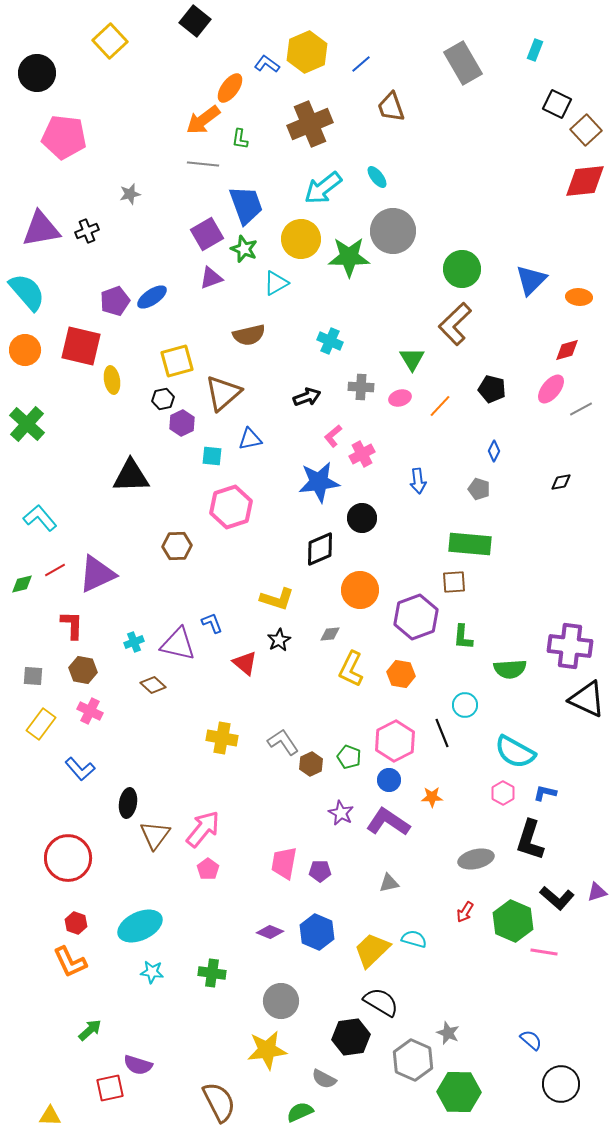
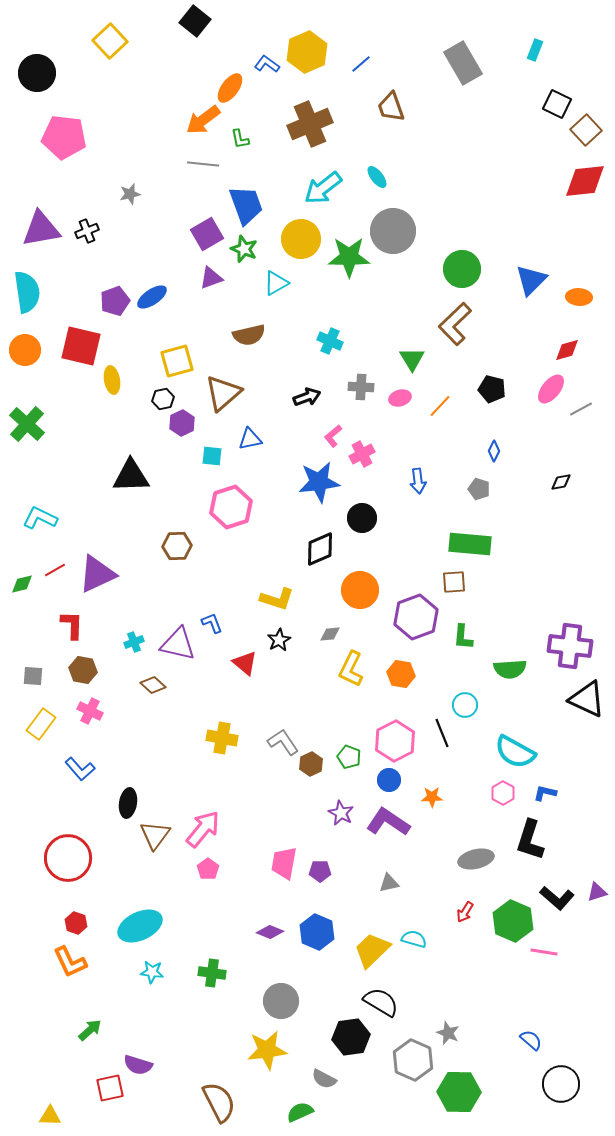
green L-shape at (240, 139): rotated 20 degrees counterclockwise
cyan semicircle at (27, 292): rotated 33 degrees clockwise
cyan L-shape at (40, 518): rotated 24 degrees counterclockwise
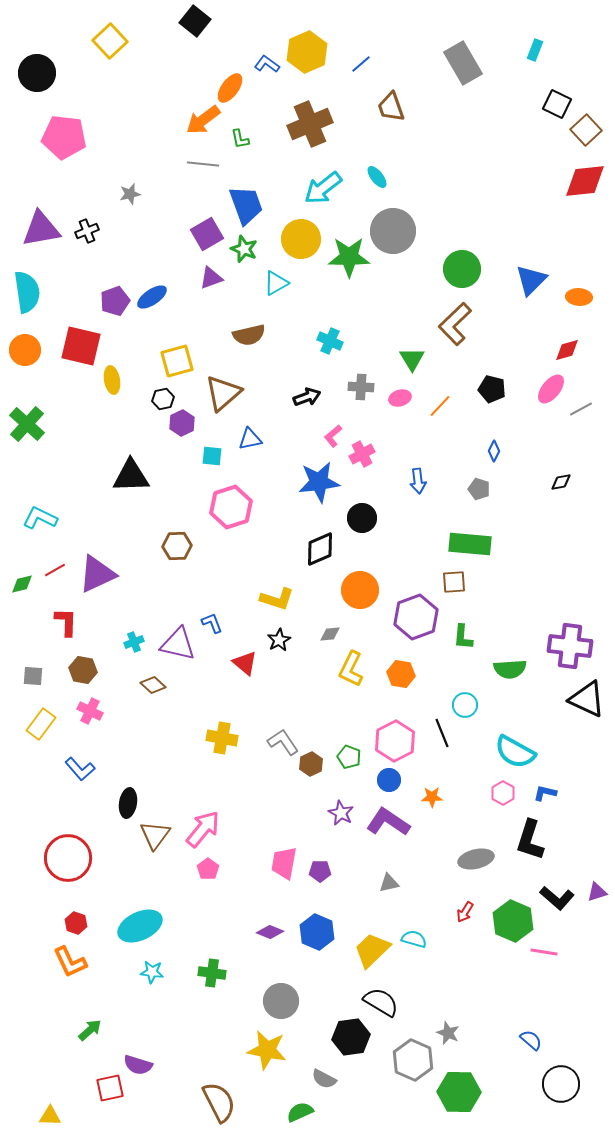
red L-shape at (72, 625): moved 6 px left, 3 px up
yellow star at (267, 1050): rotated 18 degrees clockwise
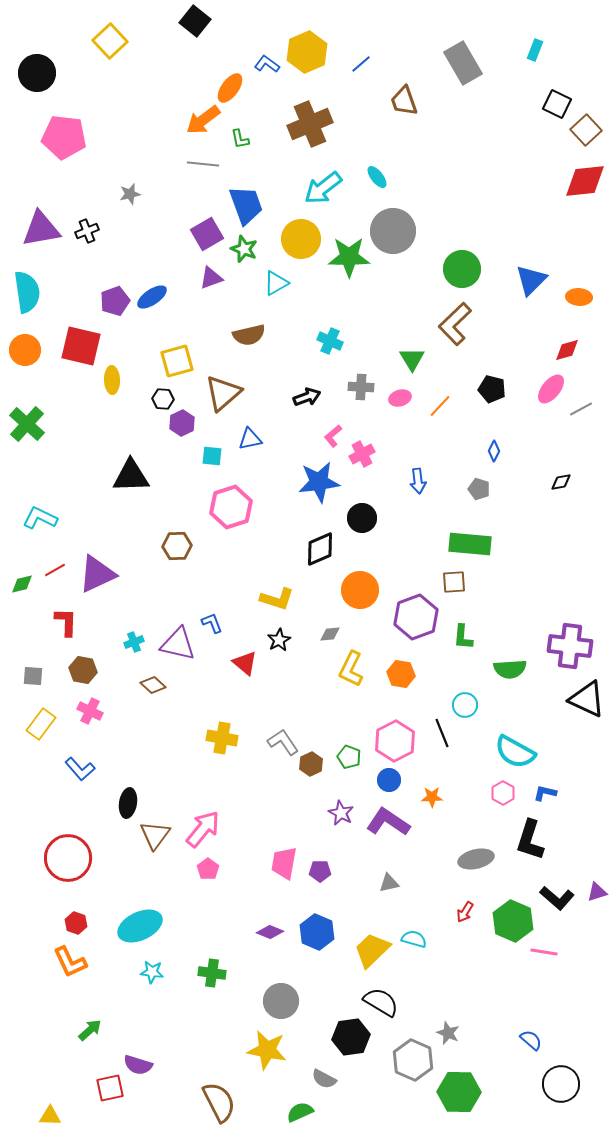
brown trapezoid at (391, 107): moved 13 px right, 6 px up
yellow ellipse at (112, 380): rotated 8 degrees clockwise
black hexagon at (163, 399): rotated 15 degrees clockwise
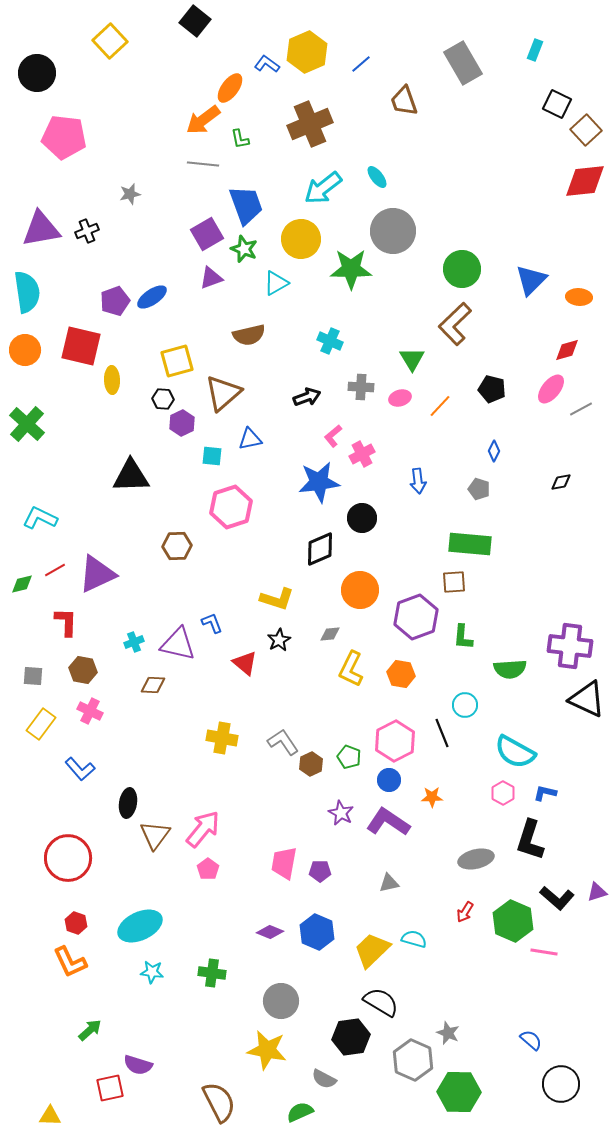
green star at (349, 257): moved 2 px right, 12 px down
brown diamond at (153, 685): rotated 40 degrees counterclockwise
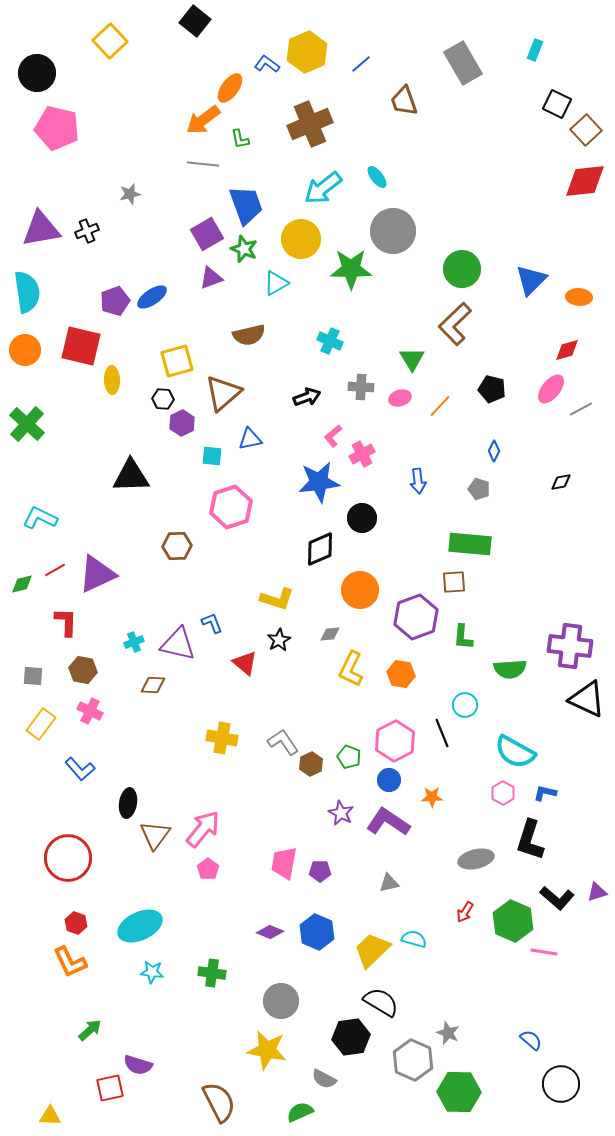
pink pentagon at (64, 137): moved 7 px left, 9 px up; rotated 6 degrees clockwise
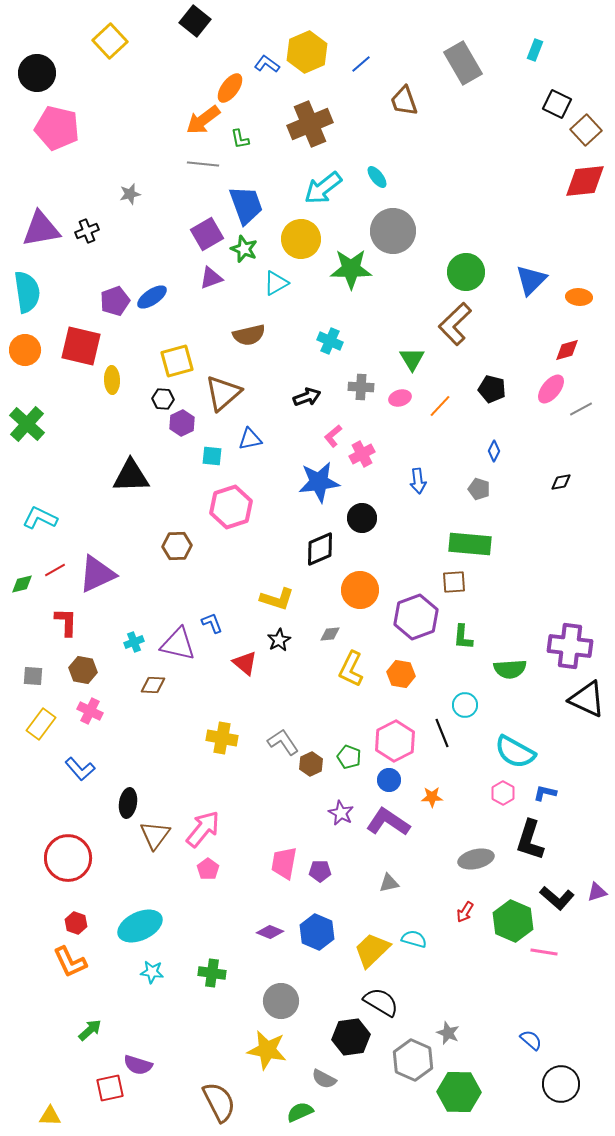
green circle at (462, 269): moved 4 px right, 3 px down
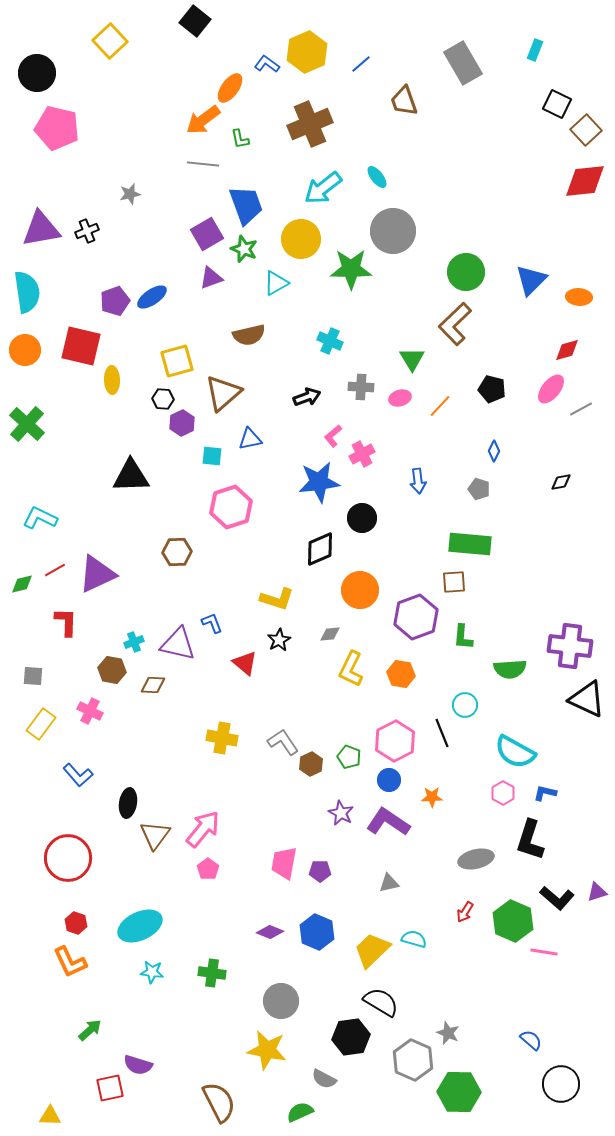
brown hexagon at (177, 546): moved 6 px down
brown hexagon at (83, 670): moved 29 px right
blue L-shape at (80, 769): moved 2 px left, 6 px down
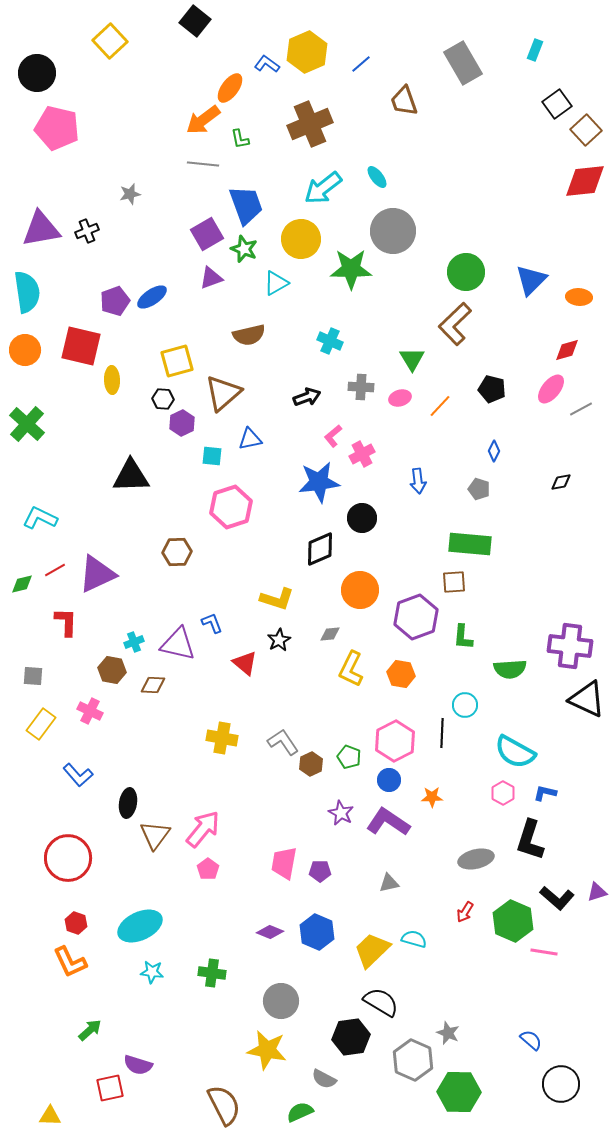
black square at (557, 104): rotated 28 degrees clockwise
black line at (442, 733): rotated 24 degrees clockwise
brown semicircle at (219, 1102): moved 5 px right, 3 px down
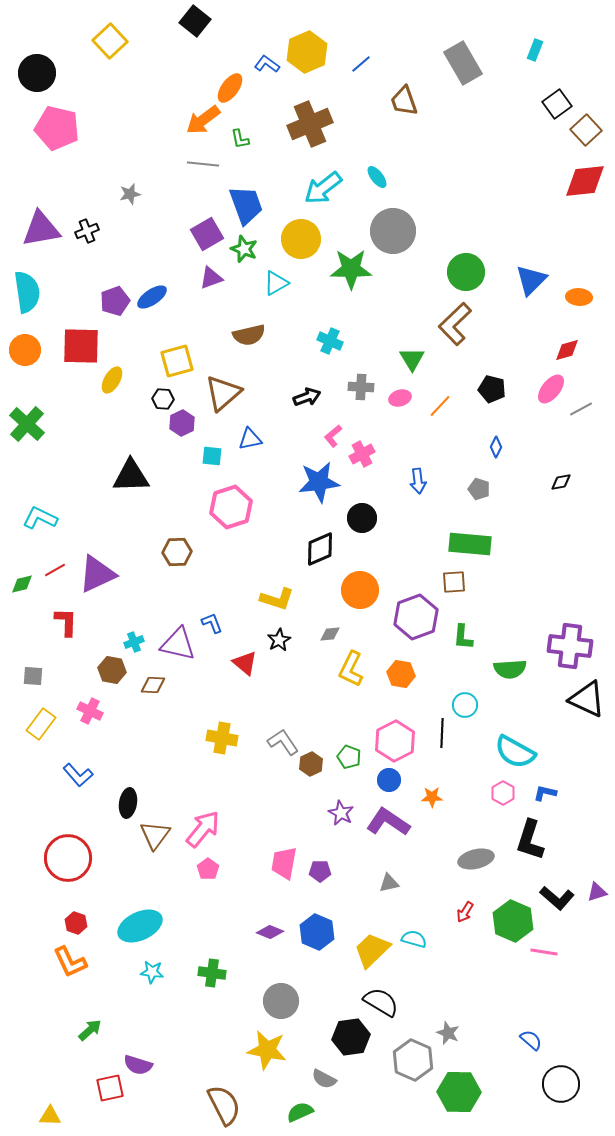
red square at (81, 346): rotated 12 degrees counterclockwise
yellow ellipse at (112, 380): rotated 32 degrees clockwise
blue diamond at (494, 451): moved 2 px right, 4 px up
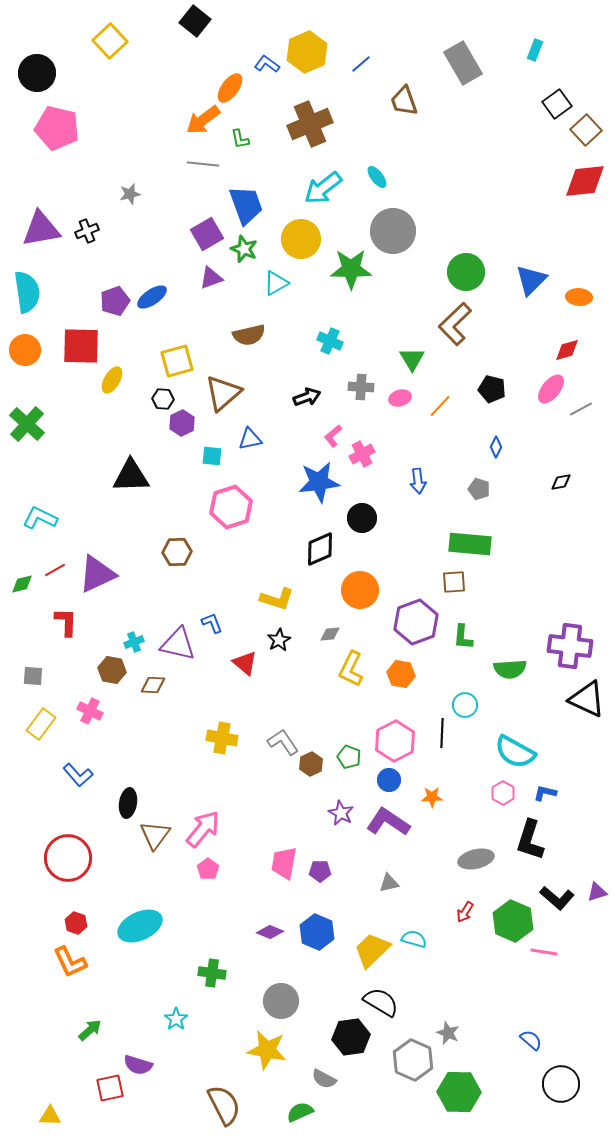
purple hexagon at (416, 617): moved 5 px down
cyan star at (152, 972): moved 24 px right, 47 px down; rotated 30 degrees clockwise
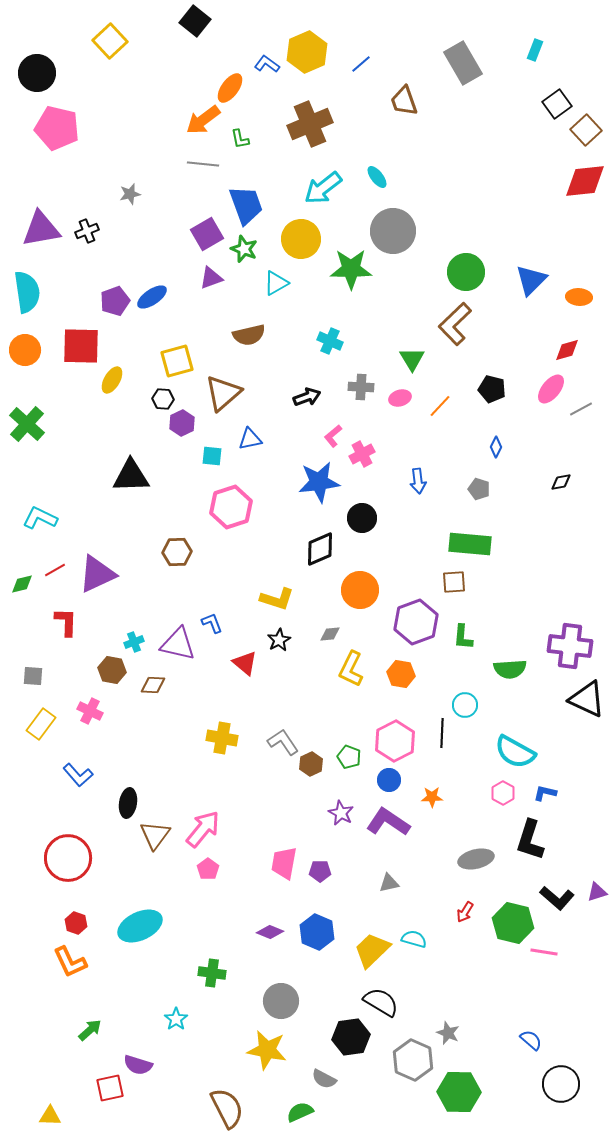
green hexagon at (513, 921): moved 2 px down; rotated 9 degrees counterclockwise
brown semicircle at (224, 1105): moved 3 px right, 3 px down
